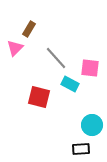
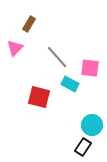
brown rectangle: moved 5 px up
gray line: moved 1 px right, 1 px up
black rectangle: moved 2 px right, 2 px up; rotated 54 degrees counterclockwise
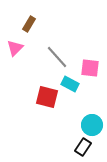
red square: moved 8 px right
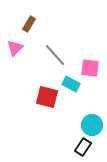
gray line: moved 2 px left, 2 px up
cyan rectangle: moved 1 px right
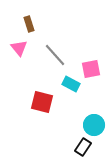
brown rectangle: rotated 49 degrees counterclockwise
pink triangle: moved 4 px right; rotated 24 degrees counterclockwise
pink square: moved 1 px right, 1 px down; rotated 18 degrees counterclockwise
red square: moved 5 px left, 5 px down
cyan circle: moved 2 px right
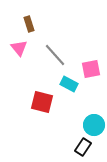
cyan rectangle: moved 2 px left
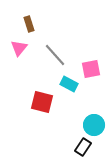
pink triangle: rotated 18 degrees clockwise
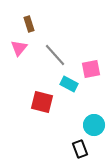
black rectangle: moved 3 px left, 2 px down; rotated 54 degrees counterclockwise
